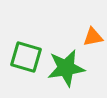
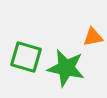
green star: rotated 21 degrees clockwise
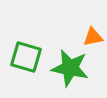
green star: moved 4 px right
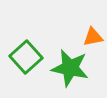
green square: rotated 32 degrees clockwise
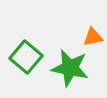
green square: rotated 8 degrees counterclockwise
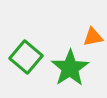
green star: rotated 27 degrees clockwise
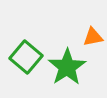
green star: moved 3 px left, 1 px up
